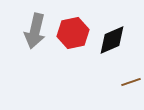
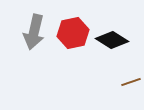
gray arrow: moved 1 px left, 1 px down
black diamond: rotated 56 degrees clockwise
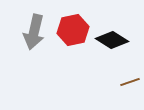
red hexagon: moved 3 px up
brown line: moved 1 px left
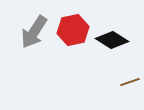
gray arrow: rotated 20 degrees clockwise
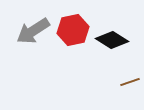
gray arrow: moved 1 px left, 1 px up; rotated 24 degrees clockwise
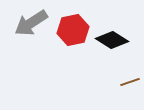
gray arrow: moved 2 px left, 8 px up
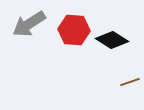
gray arrow: moved 2 px left, 1 px down
red hexagon: moved 1 px right; rotated 16 degrees clockwise
